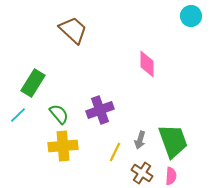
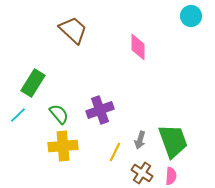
pink diamond: moved 9 px left, 17 px up
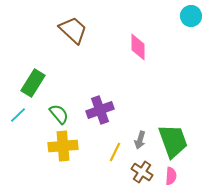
brown cross: moved 1 px up
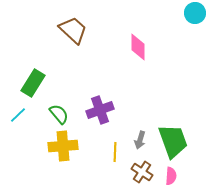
cyan circle: moved 4 px right, 3 px up
yellow line: rotated 24 degrees counterclockwise
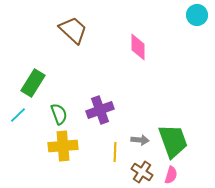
cyan circle: moved 2 px right, 2 px down
green semicircle: rotated 20 degrees clockwise
gray arrow: rotated 102 degrees counterclockwise
pink semicircle: moved 1 px up; rotated 12 degrees clockwise
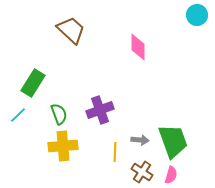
brown trapezoid: moved 2 px left
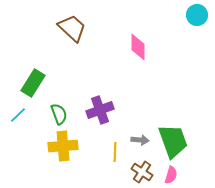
brown trapezoid: moved 1 px right, 2 px up
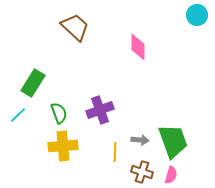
brown trapezoid: moved 3 px right, 1 px up
green semicircle: moved 1 px up
brown cross: rotated 15 degrees counterclockwise
